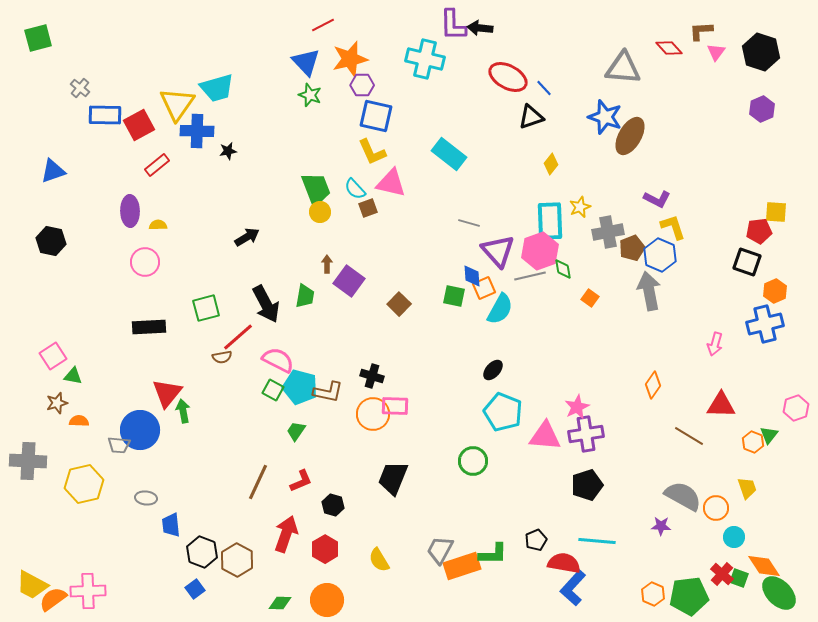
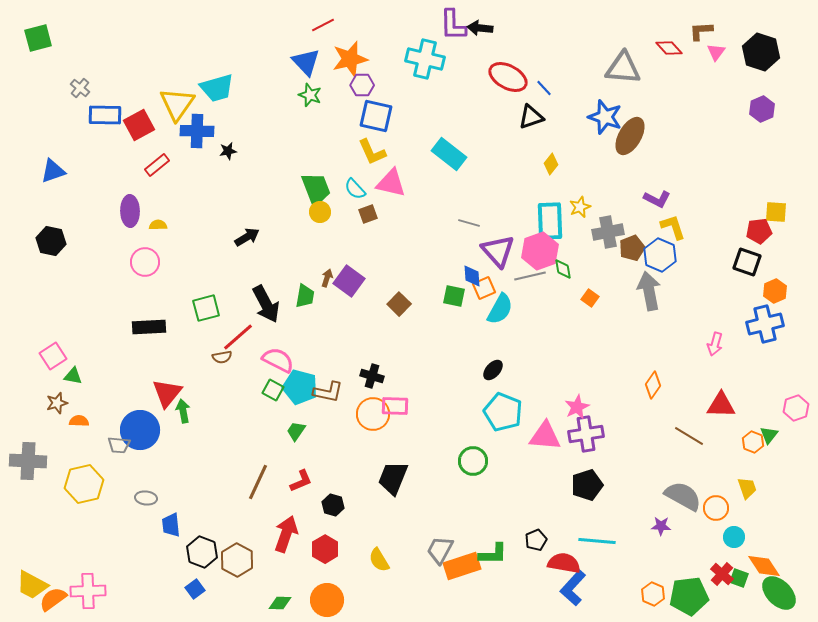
brown square at (368, 208): moved 6 px down
brown arrow at (327, 264): moved 14 px down; rotated 18 degrees clockwise
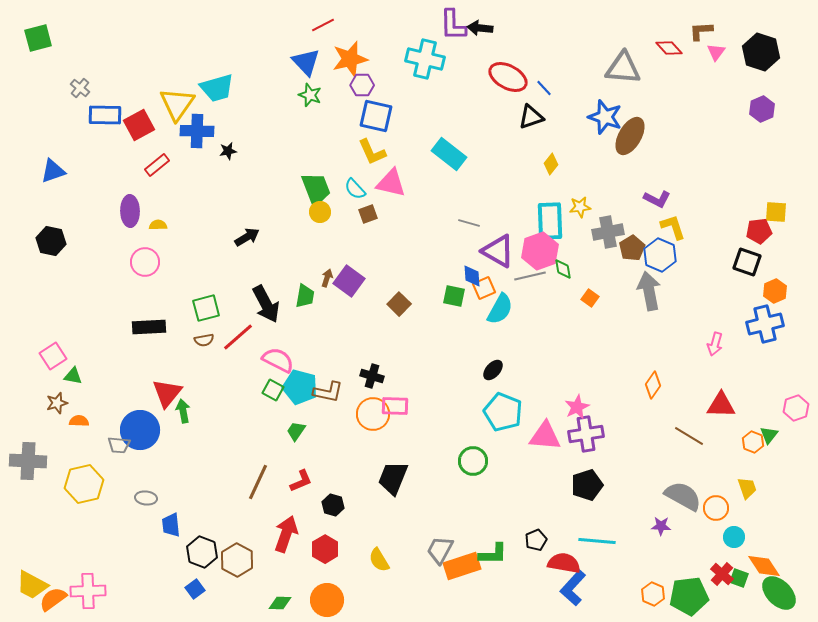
yellow star at (580, 207): rotated 15 degrees clockwise
brown pentagon at (632, 248): rotated 10 degrees counterclockwise
purple triangle at (498, 251): rotated 18 degrees counterclockwise
brown semicircle at (222, 357): moved 18 px left, 17 px up
